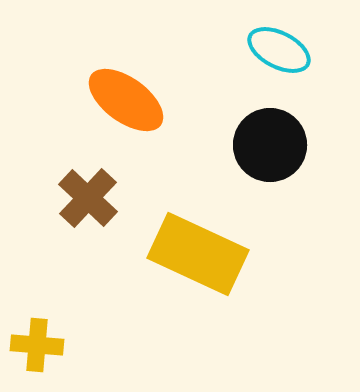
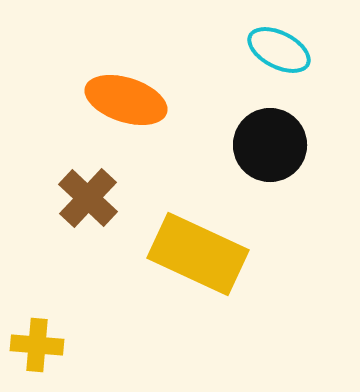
orange ellipse: rotated 18 degrees counterclockwise
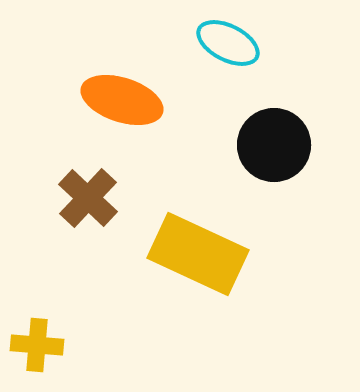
cyan ellipse: moved 51 px left, 7 px up
orange ellipse: moved 4 px left
black circle: moved 4 px right
